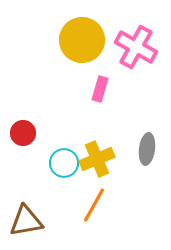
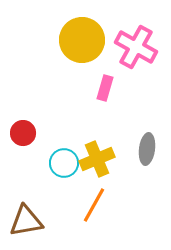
pink rectangle: moved 5 px right, 1 px up
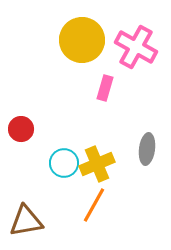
red circle: moved 2 px left, 4 px up
yellow cross: moved 5 px down
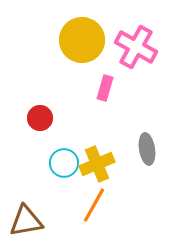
red circle: moved 19 px right, 11 px up
gray ellipse: rotated 16 degrees counterclockwise
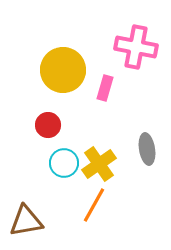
yellow circle: moved 19 px left, 30 px down
pink cross: rotated 18 degrees counterclockwise
red circle: moved 8 px right, 7 px down
yellow cross: moved 2 px right; rotated 12 degrees counterclockwise
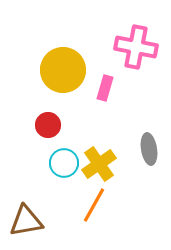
gray ellipse: moved 2 px right
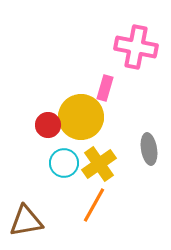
yellow circle: moved 18 px right, 47 px down
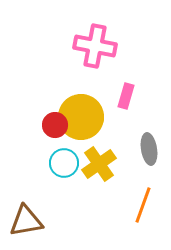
pink cross: moved 41 px left, 1 px up
pink rectangle: moved 21 px right, 8 px down
red circle: moved 7 px right
orange line: moved 49 px right; rotated 9 degrees counterclockwise
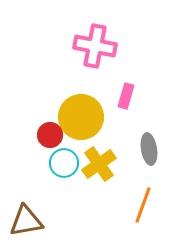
red circle: moved 5 px left, 10 px down
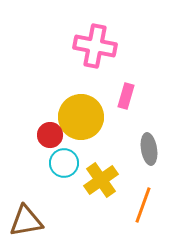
yellow cross: moved 2 px right, 16 px down
